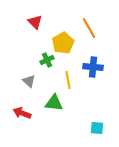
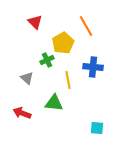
orange line: moved 3 px left, 2 px up
gray triangle: moved 2 px left, 3 px up
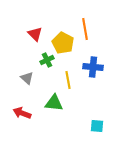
red triangle: moved 12 px down
orange line: moved 1 px left, 3 px down; rotated 20 degrees clockwise
yellow pentagon: rotated 15 degrees counterclockwise
cyan square: moved 2 px up
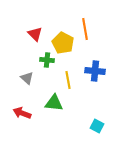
green cross: rotated 32 degrees clockwise
blue cross: moved 2 px right, 4 px down
cyan square: rotated 24 degrees clockwise
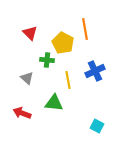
red triangle: moved 5 px left, 1 px up
blue cross: rotated 30 degrees counterclockwise
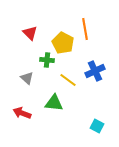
yellow line: rotated 42 degrees counterclockwise
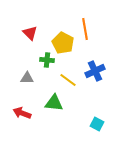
gray triangle: rotated 40 degrees counterclockwise
cyan square: moved 2 px up
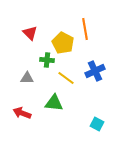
yellow line: moved 2 px left, 2 px up
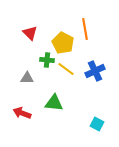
yellow line: moved 9 px up
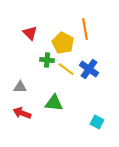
blue cross: moved 6 px left, 2 px up; rotated 30 degrees counterclockwise
gray triangle: moved 7 px left, 9 px down
cyan square: moved 2 px up
